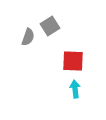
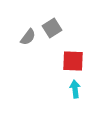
gray square: moved 2 px right, 2 px down
gray semicircle: rotated 18 degrees clockwise
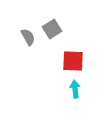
gray square: moved 1 px down
gray semicircle: rotated 66 degrees counterclockwise
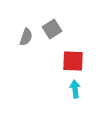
gray semicircle: moved 2 px left; rotated 48 degrees clockwise
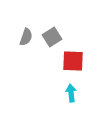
gray square: moved 8 px down
cyan arrow: moved 4 px left, 4 px down
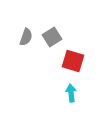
red square: rotated 15 degrees clockwise
